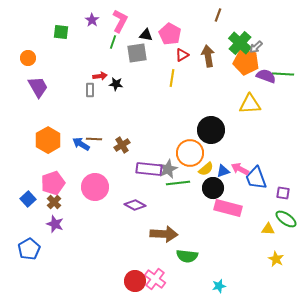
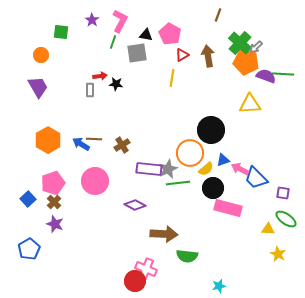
orange circle at (28, 58): moved 13 px right, 3 px up
blue triangle at (223, 171): moved 11 px up
blue trapezoid at (256, 178): rotated 25 degrees counterclockwise
pink circle at (95, 187): moved 6 px up
yellow star at (276, 259): moved 2 px right, 5 px up
pink cross at (155, 279): moved 9 px left, 10 px up; rotated 15 degrees counterclockwise
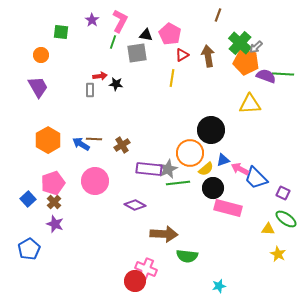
purple square at (283, 193): rotated 16 degrees clockwise
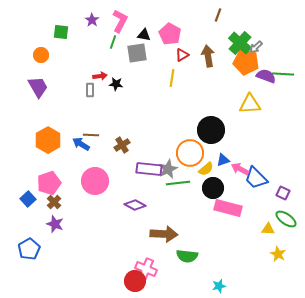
black triangle at (146, 35): moved 2 px left
brown line at (94, 139): moved 3 px left, 4 px up
pink pentagon at (53, 183): moved 4 px left
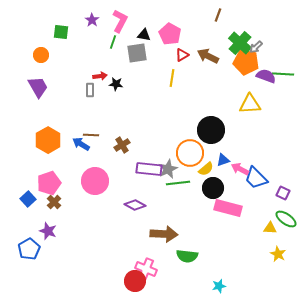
brown arrow at (208, 56): rotated 55 degrees counterclockwise
purple star at (55, 224): moved 7 px left, 7 px down
yellow triangle at (268, 229): moved 2 px right, 1 px up
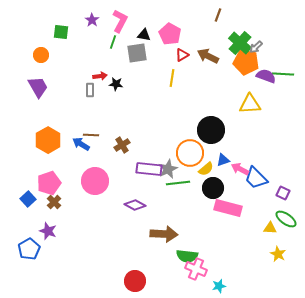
pink cross at (146, 269): moved 50 px right
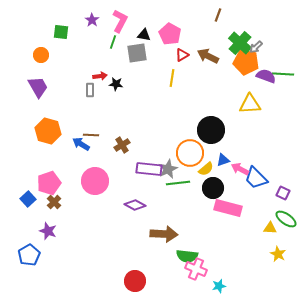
orange hexagon at (48, 140): moved 9 px up; rotated 15 degrees counterclockwise
blue pentagon at (29, 249): moved 6 px down
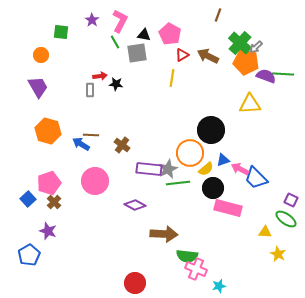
green line at (113, 42): moved 2 px right; rotated 48 degrees counterclockwise
brown cross at (122, 145): rotated 21 degrees counterclockwise
purple square at (283, 193): moved 8 px right, 7 px down
yellow triangle at (270, 228): moved 5 px left, 4 px down
red circle at (135, 281): moved 2 px down
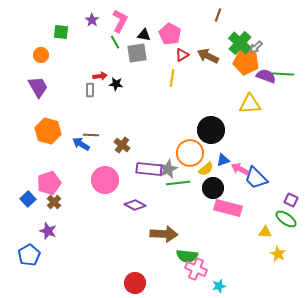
pink circle at (95, 181): moved 10 px right, 1 px up
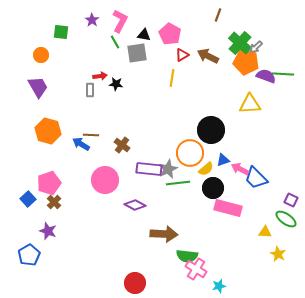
pink cross at (196, 269): rotated 10 degrees clockwise
